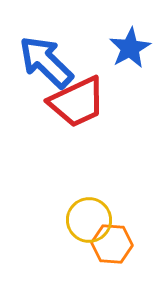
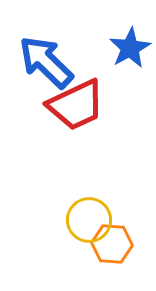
red trapezoid: moved 1 px left, 3 px down
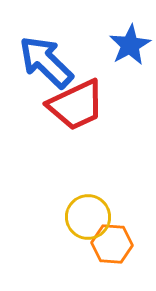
blue star: moved 3 px up
yellow circle: moved 1 px left, 3 px up
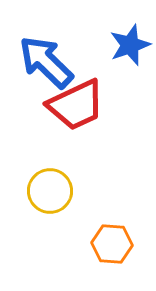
blue star: rotated 9 degrees clockwise
yellow circle: moved 38 px left, 26 px up
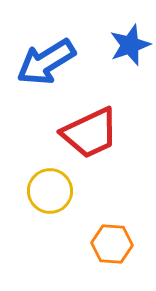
blue arrow: rotated 76 degrees counterclockwise
red trapezoid: moved 14 px right, 28 px down
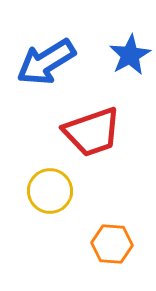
blue star: moved 10 px down; rotated 9 degrees counterclockwise
red trapezoid: moved 2 px right, 1 px up; rotated 6 degrees clockwise
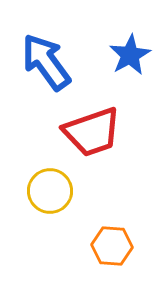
blue arrow: rotated 86 degrees clockwise
orange hexagon: moved 2 px down
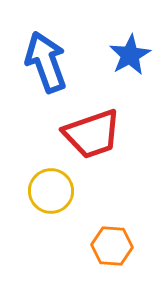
blue arrow: rotated 16 degrees clockwise
red trapezoid: moved 2 px down
yellow circle: moved 1 px right
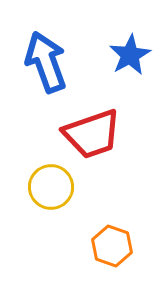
yellow circle: moved 4 px up
orange hexagon: rotated 15 degrees clockwise
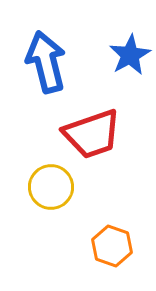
blue arrow: rotated 6 degrees clockwise
